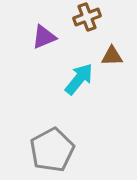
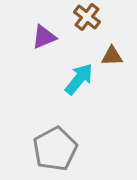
brown cross: rotated 32 degrees counterclockwise
gray pentagon: moved 3 px right, 1 px up
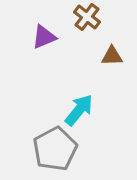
cyan arrow: moved 31 px down
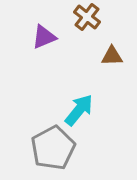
gray pentagon: moved 2 px left, 1 px up
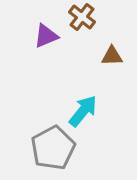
brown cross: moved 5 px left
purple triangle: moved 2 px right, 1 px up
cyan arrow: moved 4 px right, 1 px down
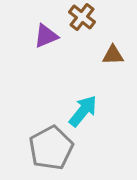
brown triangle: moved 1 px right, 1 px up
gray pentagon: moved 2 px left
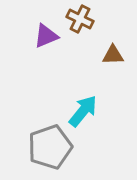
brown cross: moved 2 px left, 2 px down; rotated 12 degrees counterclockwise
gray pentagon: moved 1 px left, 1 px up; rotated 9 degrees clockwise
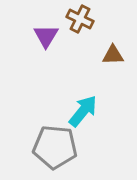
purple triangle: rotated 36 degrees counterclockwise
gray pentagon: moved 5 px right; rotated 24 degrees clockwise
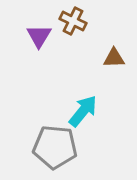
brown cross: moved 7 px left, 2 px down
purple triangle: moved 7 px left
brown triangle: moved 1 px right, 3 px down
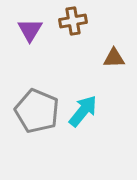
brown cross: rotated 36 degrees counterclockwise
purple triangle: moved 9 px left, 6 px up
gray pentagon: moved 18 px left, 36 px up; rotated 18 degrees clockwise
